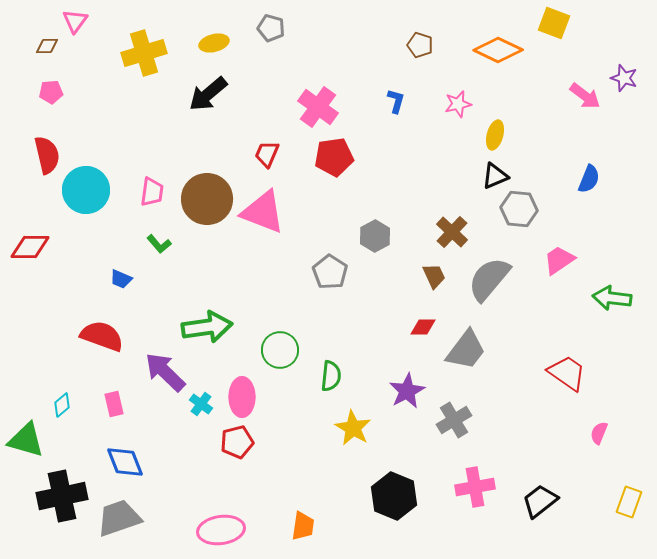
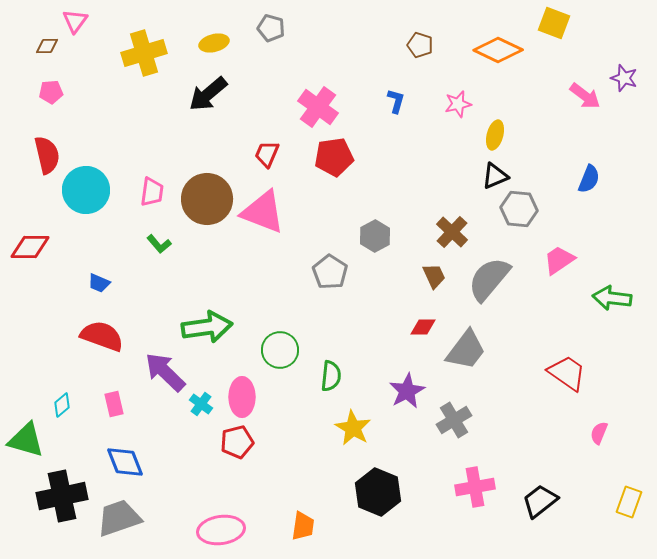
blue trapezoid at (121, 279): moved 22 px left, 4 px down
black hexagon at (394, 496): moved 16 px left, 4 px up
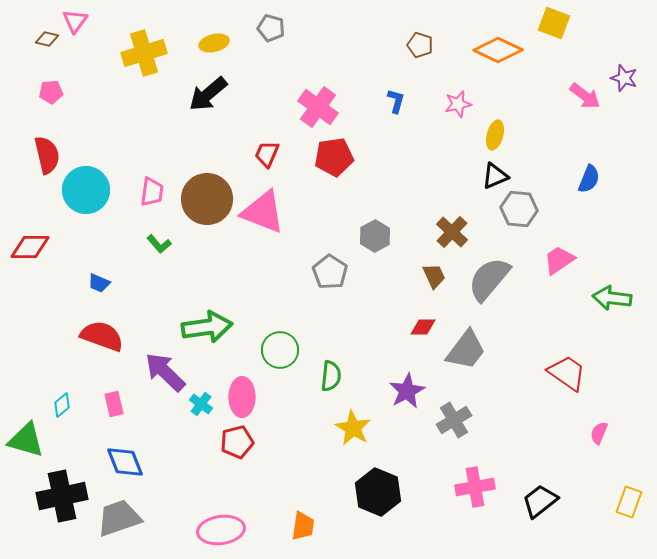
brown diamond at (47, 46): moved 7 px up; rotated 15 degrees clockwise
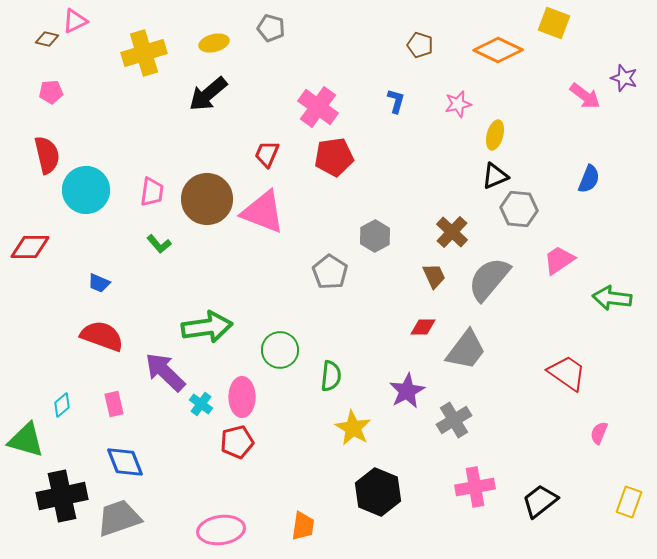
pink triangle at (75, 21): rotated 28 degrees clockwise
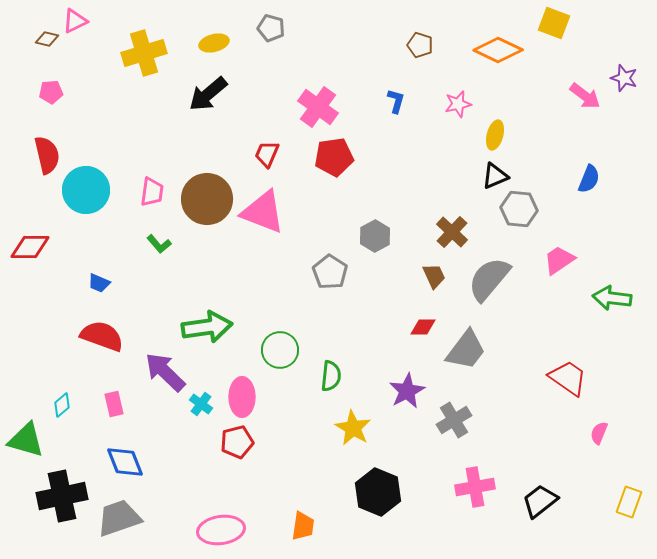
red trapezoid at (567, 373): moved 1 px right, 5 px down
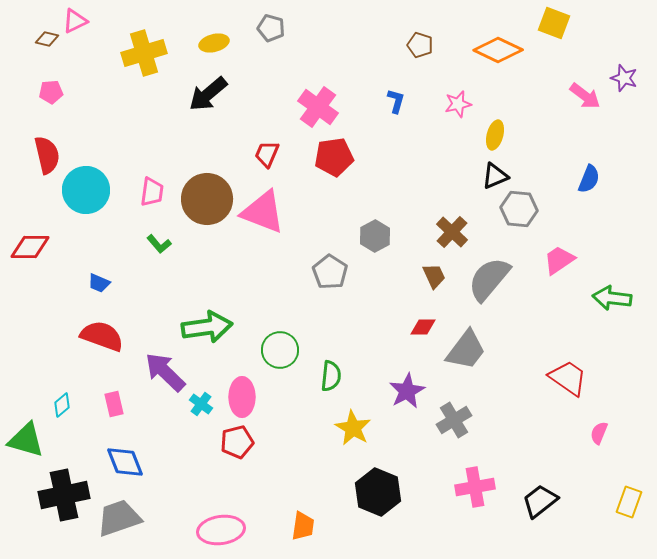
black cross at (62, 496): moved 2 px right, 1 px up
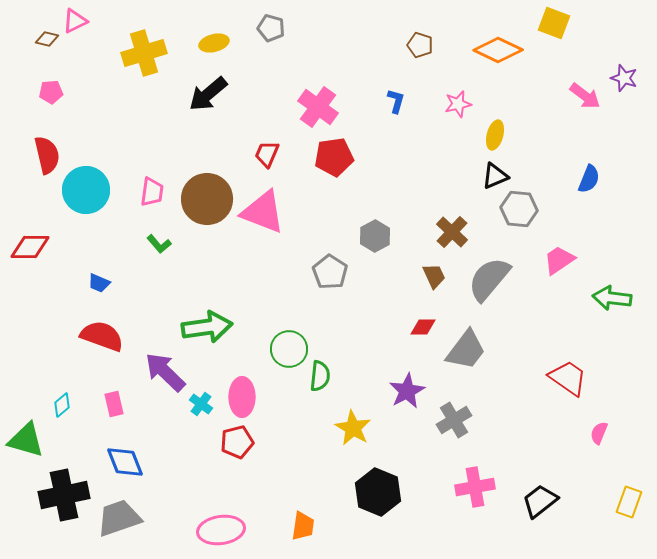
green circle at (280, 350): moved 9 px right, 1 px up
green semicircle at (331, 376): moved 11 px left
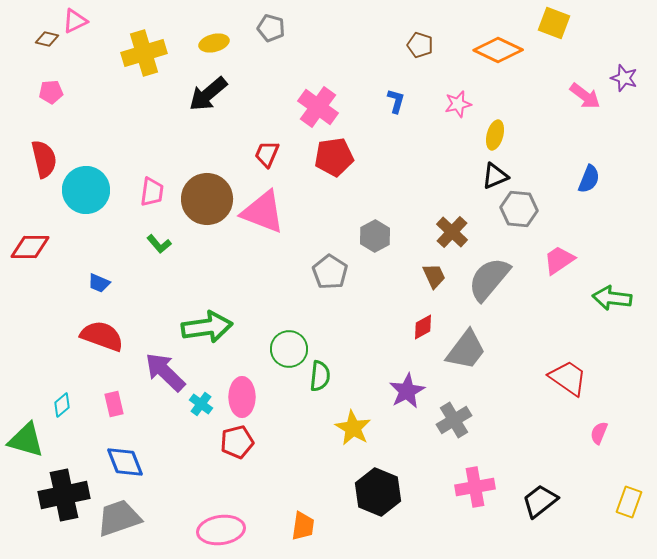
red semicircle at (47, 155): moved 3 px left, 4 px down
red diamond at (423, 327): rotated 28 degrees counterclockwise
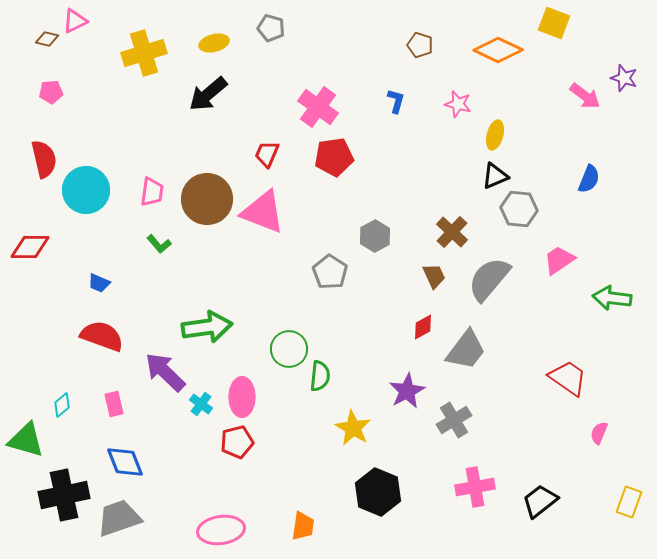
pink star at (458, 104): rotated 28 degrees clockwise
